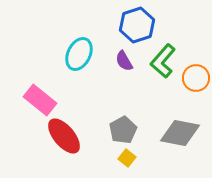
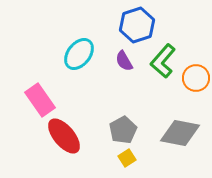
cyan ellipse: rotated 12 degrees clockwise
pink rectangle: rotated 16 degrees clockwise
yellow square: rotated 18 degrees clockwise
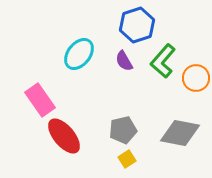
gray pentagon: rotated 16 degrees clockwise
yellow square: moved 1 px down
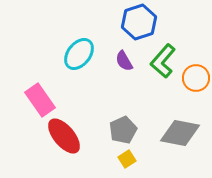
blue hexagon: moved 2 px right, 3 px up
gray pentagon: rotated 12 degrees counterclockwise
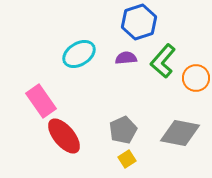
cyan ellipse: rotated 20 degrees clockwise
purple semicircle: moved 2 px right, 3 px up; rotated 115 degrees clockwise
pink rectangle: moved 1 px right, 1 px down
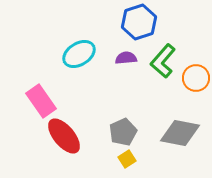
gray pentagon: moved 2 px down
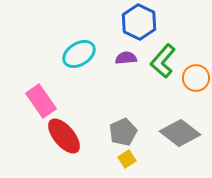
blue hexagon: rotated 16 degrees counterclockwise
gray diamond: rotated 27 degrees clockwise
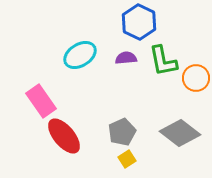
cyan ellipse: moved 1 px right, 1 px down
green L-shape: rotated 52 degrees counterclockwise
gray pentagon: moved 1 px left
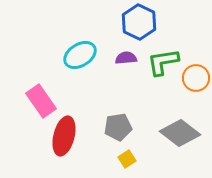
green L-shape: moved 1 px down; rotated 92 degrees clockwise
gray pentagon: moved 4 px left, 5 px up; rotated 16 degrees clockwise
red ellipse: rotated 54 degrees clockwise
